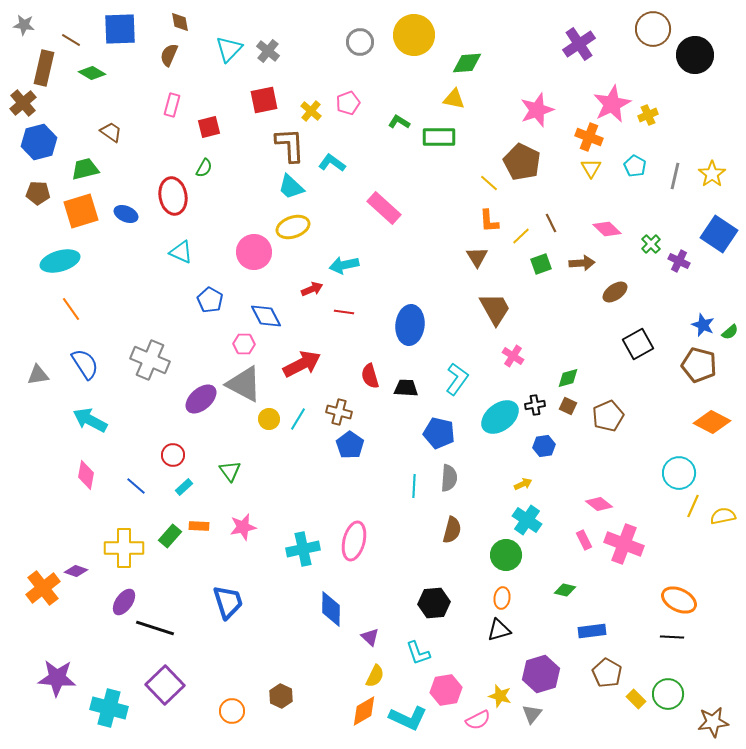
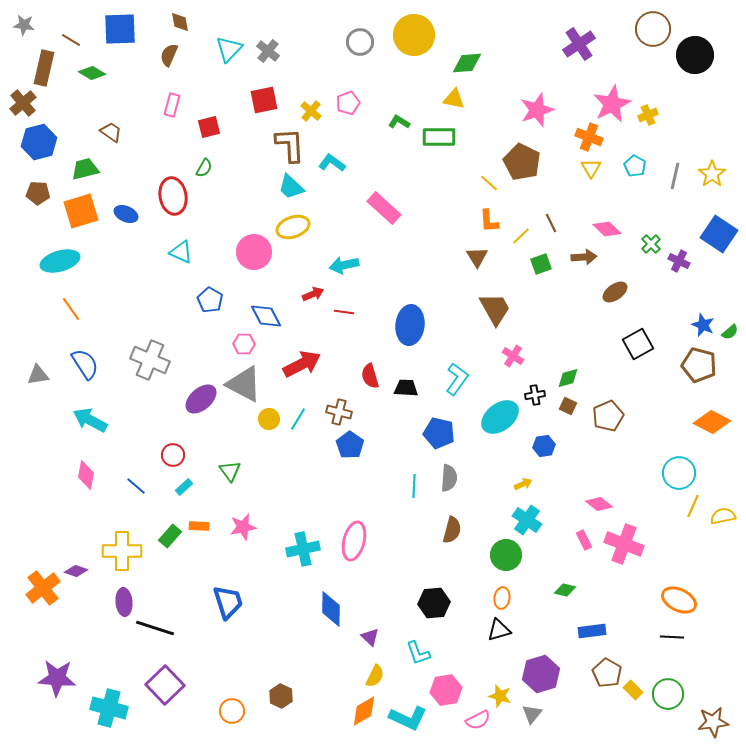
brown arrow at (582, 263): moved 2 px right, 6 px up
red arrow at (312, 289): moved 1 px right, 5 px down
black cross at (535, 405): moved 10 px up
yellow cross at (124, 548): moved 2 px left, 3 px down
purple ellipse at (124, 602): rotated 40 degrees counterclockwise
yellow rectangle at (636, 699): moved 3 px left, 9 px up
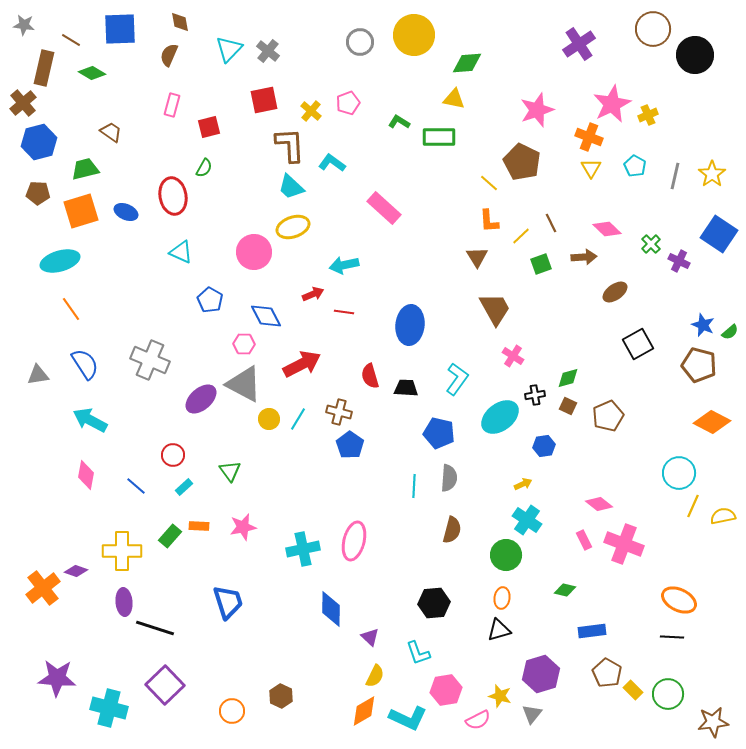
blue ellipse at (126, 214): moved 2 px up
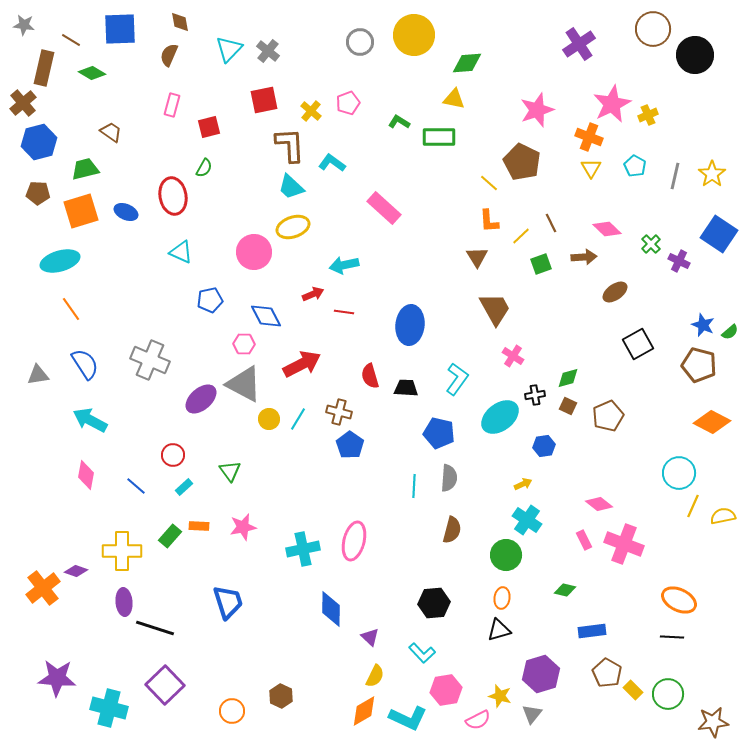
blue pentagon at (210, 300): rotated 30 degrees clockwise
cyan L-shape at (418, 653): moved 4 px right; rotated 24 degrees counterclockwise
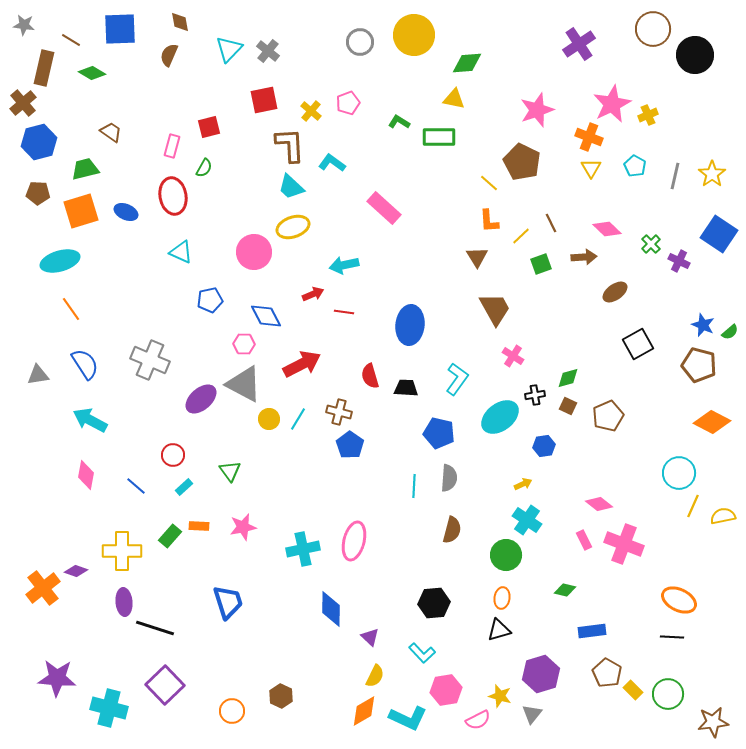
pink rectangle at (172, 105): moved 41 px down
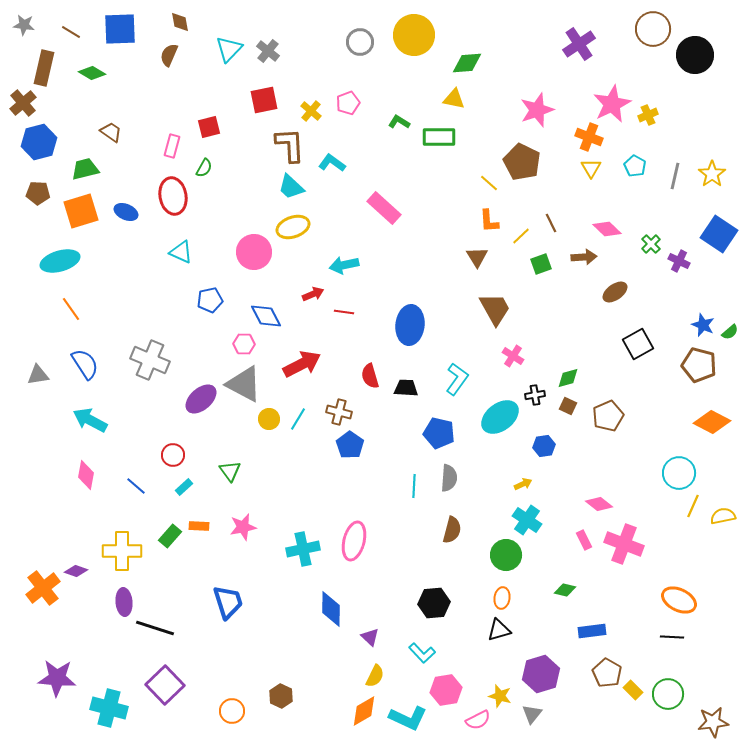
brown line at (71, 40): moved 8 px up
